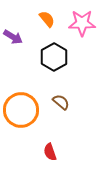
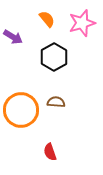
pink star: rotated 16 degrees counterclockwise
brown semicircle: moved 5 px left; rotated 36 degrees counterclockwise
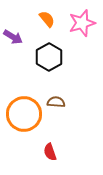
black hexagon: moved 5 px left
orange circle: moved 3 px right, 4 px down
